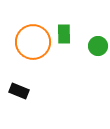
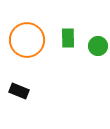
green rectangle: moved 4 px right, 4 px down
orange circle: moved 6 px left, 2 px up
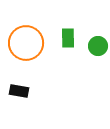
orange circle: moved 1 px left, 3 px down
black rectangle: rotated 12 degrees counterclockwise
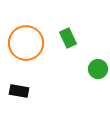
green rectangle: rotated 24 degrees counterclockwise
green circle: moved 23 px down
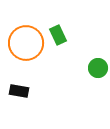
green rectangle: moved 10 px left, 3 px up
green circle: moved 1 px up
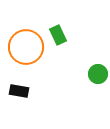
orange circle: moved 4 px down
green circle: moved 6 px down
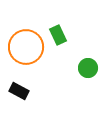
green circle: moved 10 px left, 6 px up
black rectangle: rotated 18 degrees clockwise
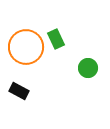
green rectangle: moved 2 px left, 4 px down
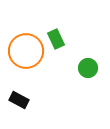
orange circle: moved 4 px down
black rectangle: moved 9 px down
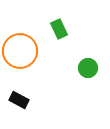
green rectangle: moved 3 px right, 10 px up
orange circle: moved 6 px left
